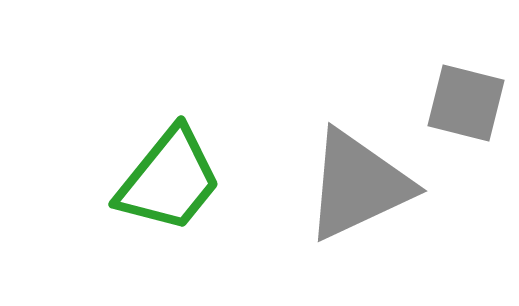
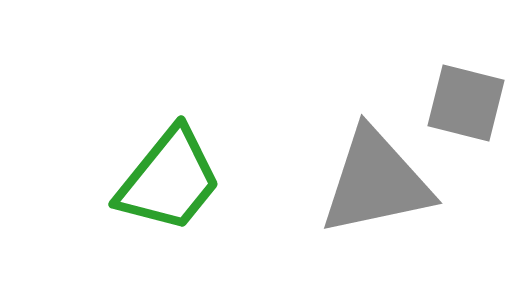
gray triangle: moved 18 px right, 3 px up; rotated 13 degrees clockwise
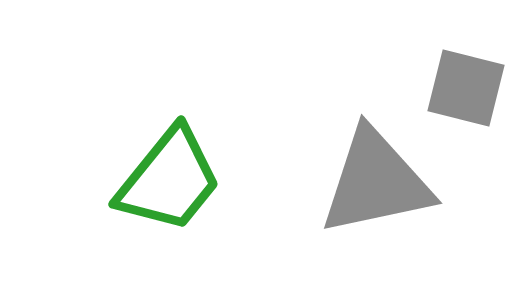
gray square: moved 15 px up
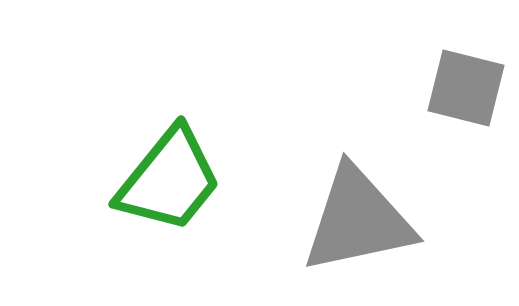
gray triangle: moved 18 px left, 38 px down
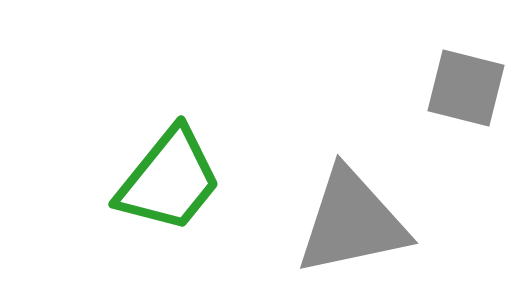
gray triangle: moved 6 px left, 2 px down
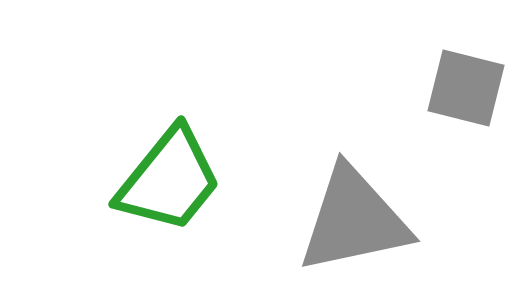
gray triangle: moved 2 px right, 2 px up
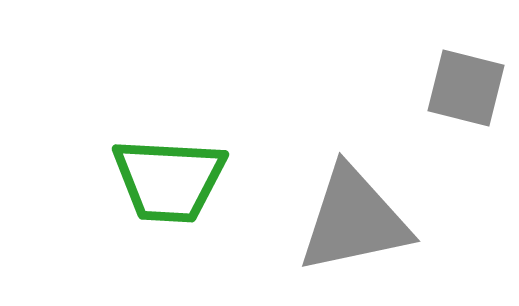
green trapezoid: rotated 54 degrees clockwise
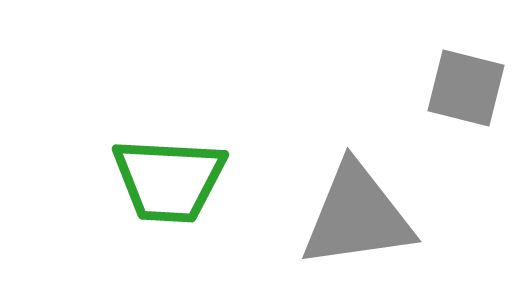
gray triangle: moved 3 px right, 4 px up; rotated 4 degrees clockwise
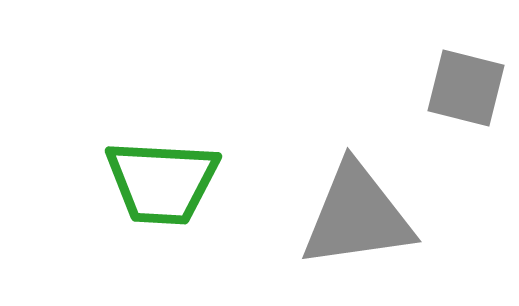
green trapezoid: moved 7 px left, 2 px down
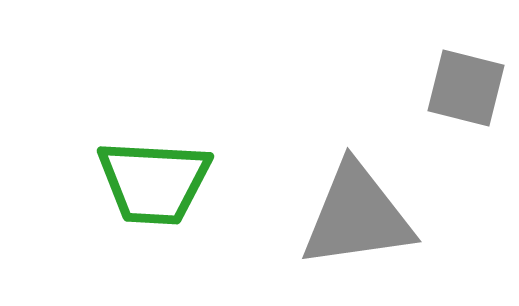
green trapezoid: moved 8 px left
